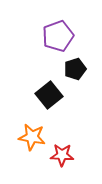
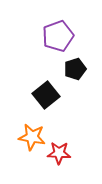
black square: moved 3 px left
red star: moved 3 px left, 2 px up
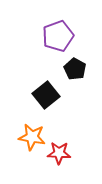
black pentagon: rotated 25 degrees counterclockwise
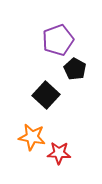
purple pentagon: moved 4 px down
black square: rotated 8 degrees counterclockwise
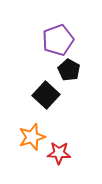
black pentagon: moved 6 px left, 1 px down
orange star: rotated 28 degrees counterclockwise
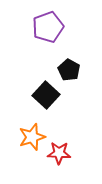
purple pentagon: moved 10 px left, 13 px up
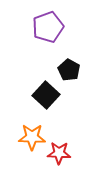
orange star: rotated 20 degrees clockwise
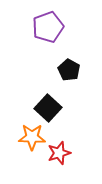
black square: moved 2 px right, 13 px down
red star: rotated 20 degrees counterclockwise
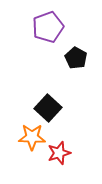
black pentagon: moved 7 px right, 12 px up
